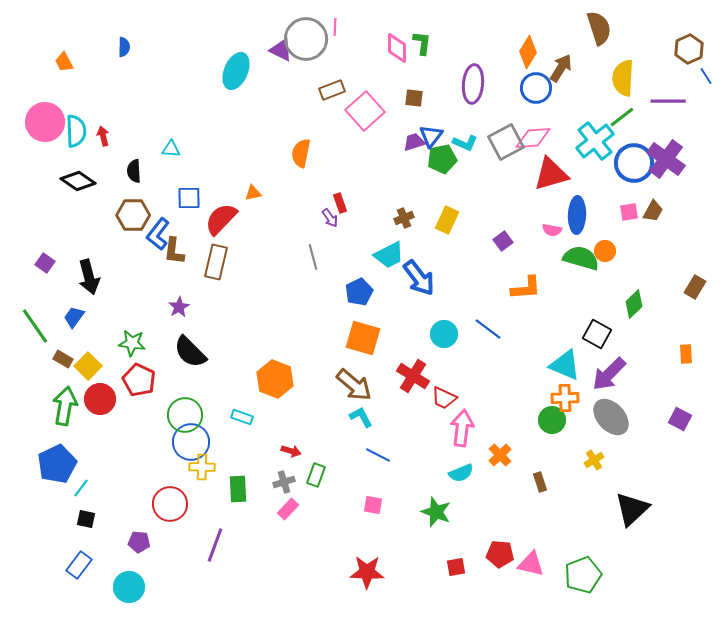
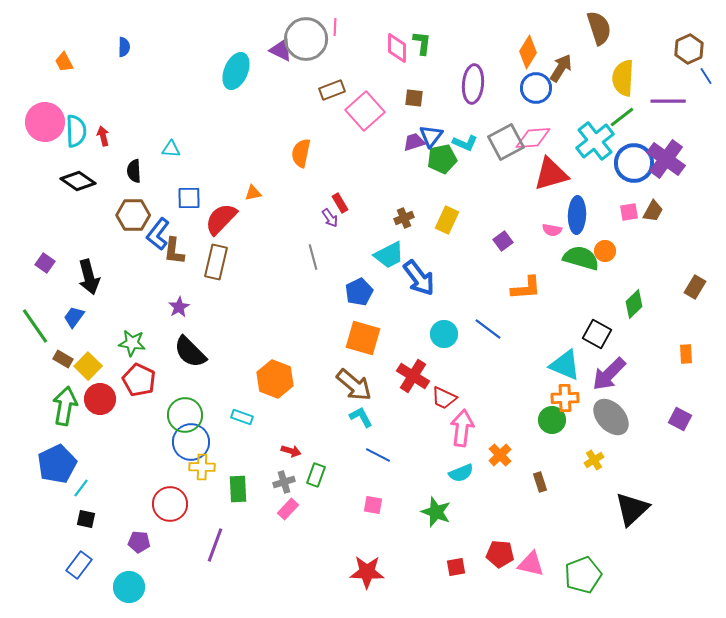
red rectangle at (340, 203): rotated 12 degrees counterclockwise
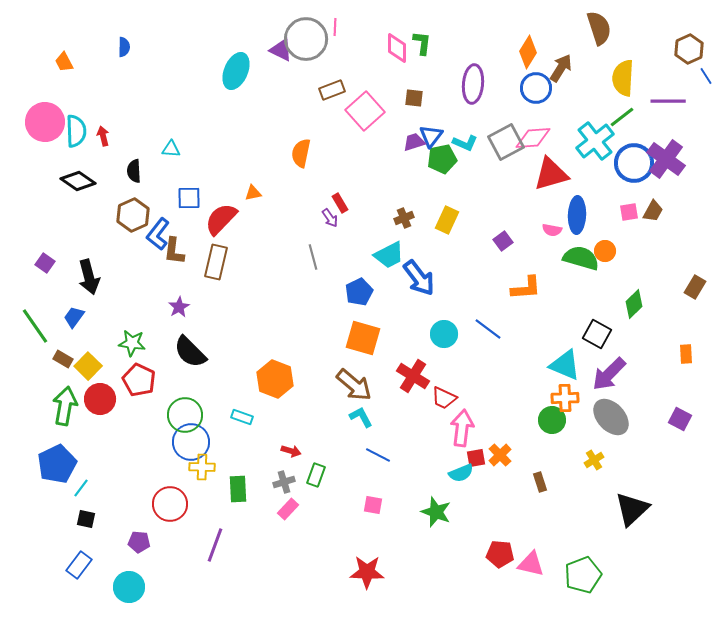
brown hexagon at (133, 215): rotated 24 degrees counterclockwise
red square at (456, 567): moved 20 px right, 109 px up
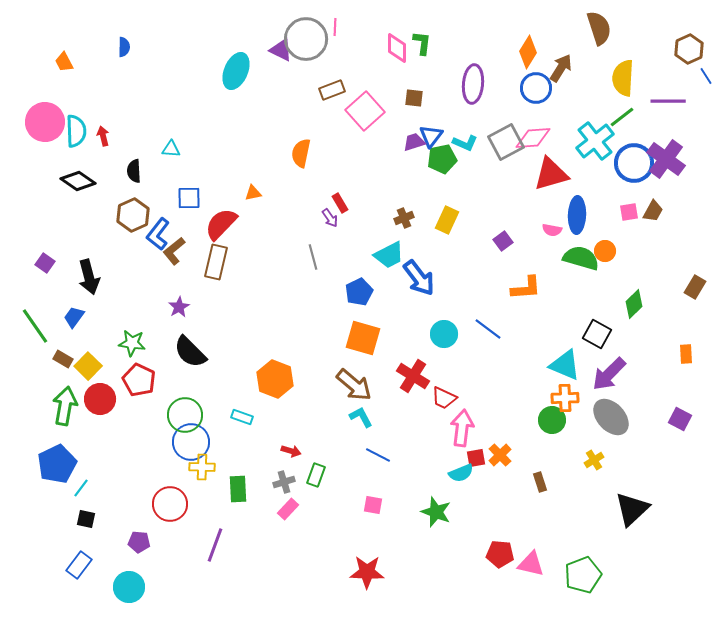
red semicircle at (221, 219): moved 5 px down
brown L-shape at (174, 251): rotated 44 degrees clockwise
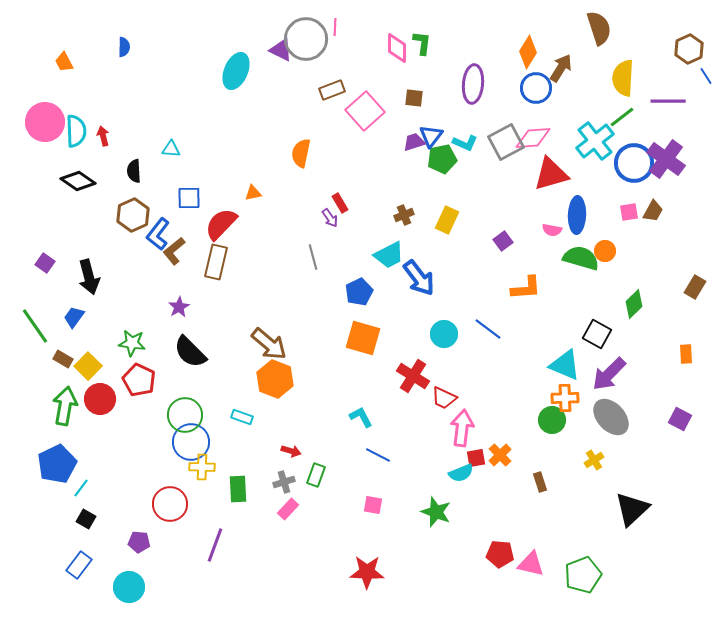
brown cross at (404, 218): moved 3 px up
brown arrow at (354, 385): moved 85 px left, 41 px up
black square at (86, 519): rotated 18 degrees clockwise
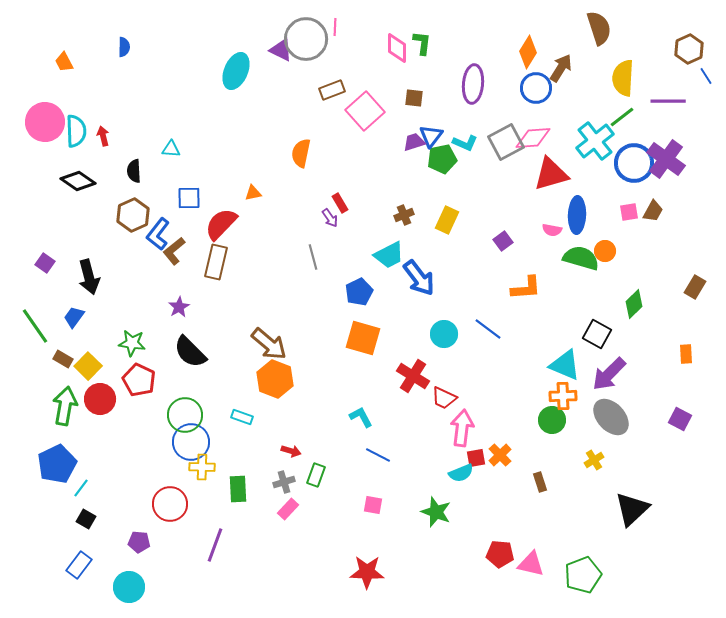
orange cross at (565, 398): moved 2 px left, 2 px up
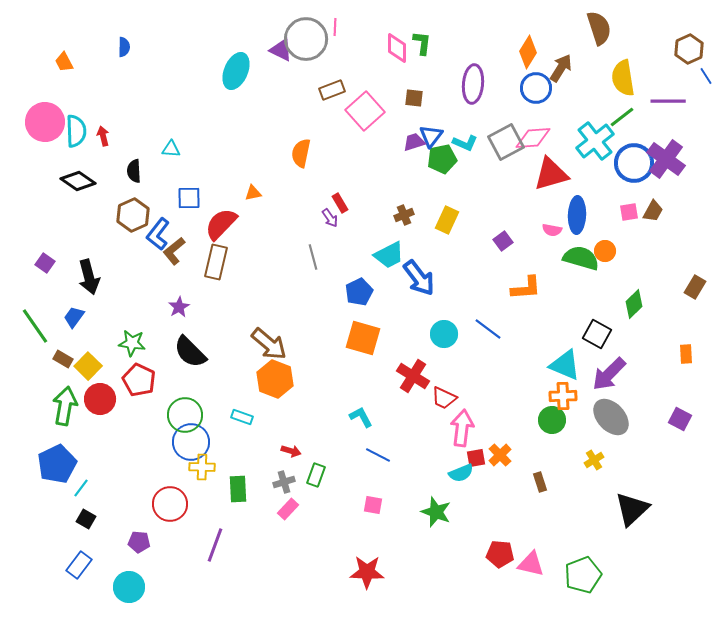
yellow semicircle at (623, 78): rotated 12 degrees counterclockwise
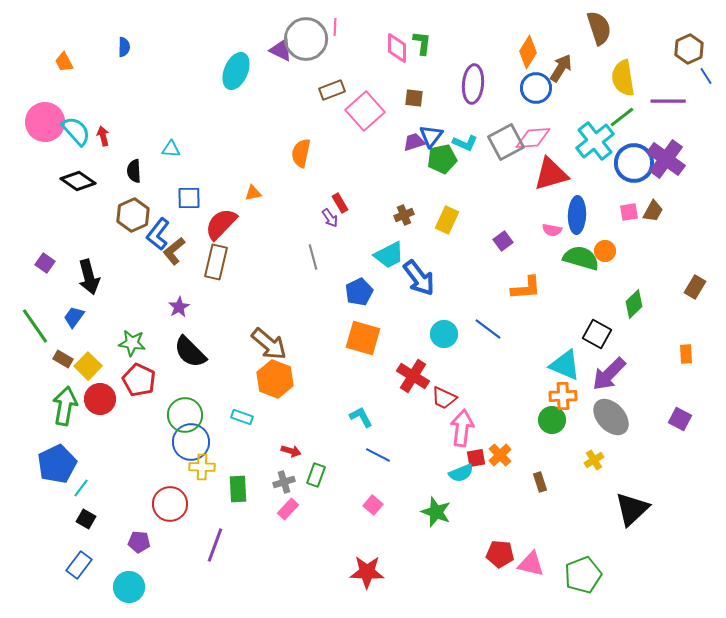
cyan semicircle at (76, 131): rotated 40 degrees counterclockwise
pink square at (373, 505): rotated 30 degrees clockwise
